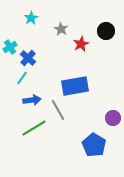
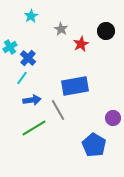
cyan star: moved 2 px up
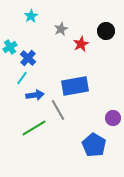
gray star: rotated 16 degrees clockwise
blue arrow: moved 3 px right, 5 px up
